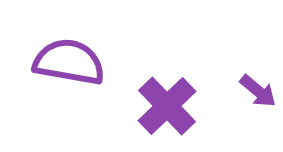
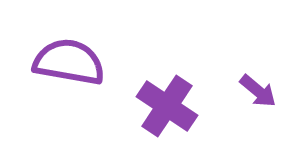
purple cross: rotated 12 degrees counterclockwise
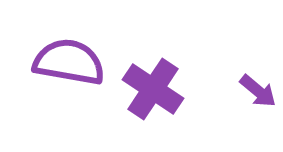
purple cross: moved 14 px left, 17 px up
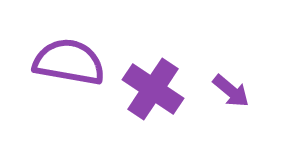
purple arrow: moved 27 px left
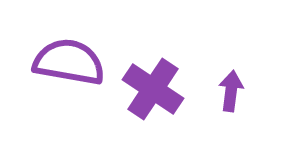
purple arrow: rotated 123 degrees counterclockwise
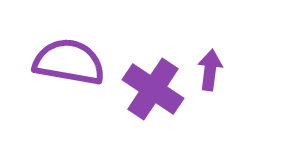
purple arrow: moved 21 px left, 21 px up
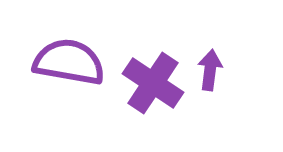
purple cross: moved 6 px up
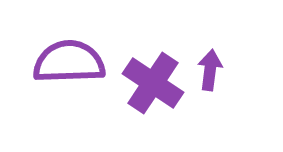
purple semicircle: rotated 12 degrees counterclockwise
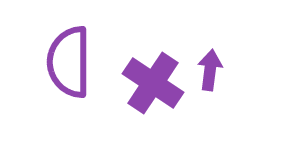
purple semicircle: rotated 88 degrees counterclockwise
